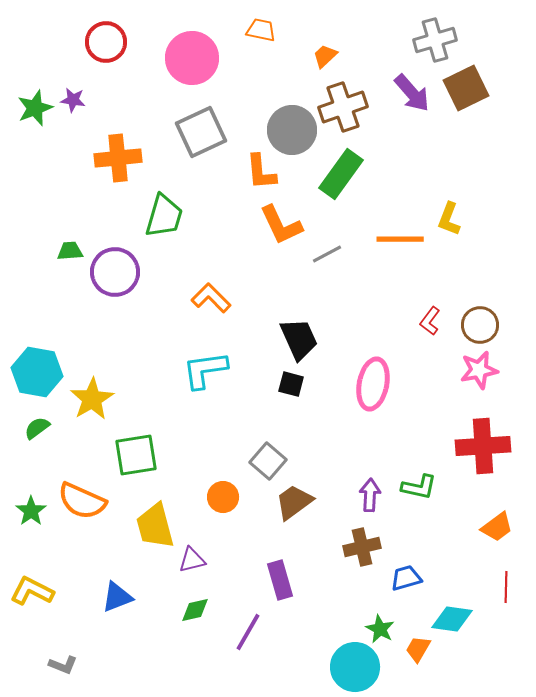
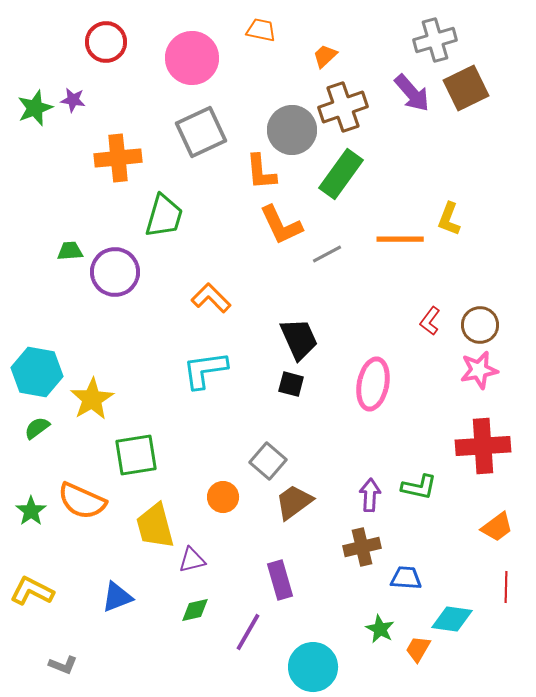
blue trapezoid at (406, 578): rotated 20 degrees clockwise
cyan circle at (355, 667): moved 42 px left
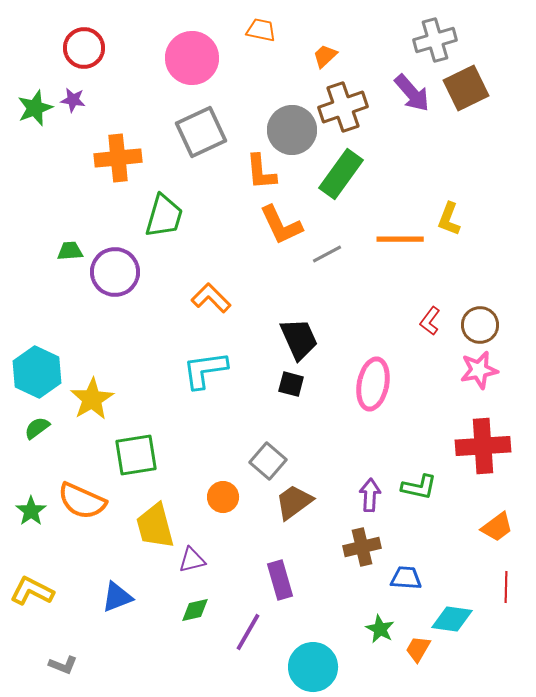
red circle at (106, 42): moved 22 px left, 6 px down
cyan hexagon at (37, 372): rotated 15 degrees clockwise
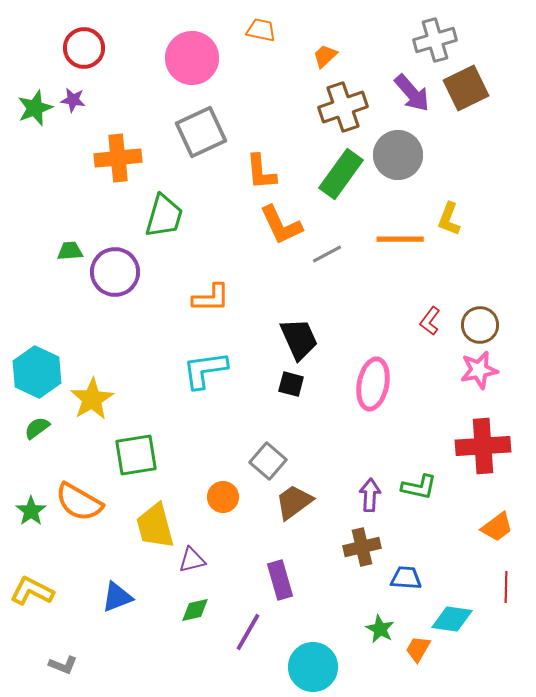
gray circle at (292, 130): moved 106 px right, 25 px down
orange L-shape at (211, 298): rotated 135 degrees clockwise
orange semicircle at (82, 501): moved 3 px left, 1 px down; rotated 6 degrees clockwise
